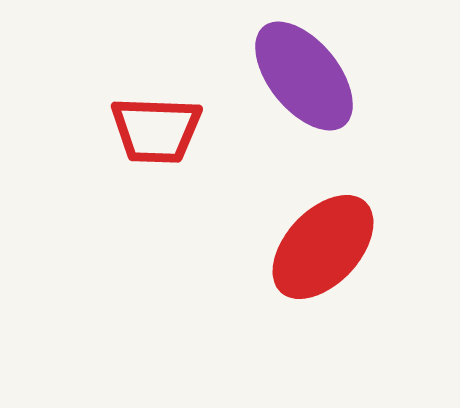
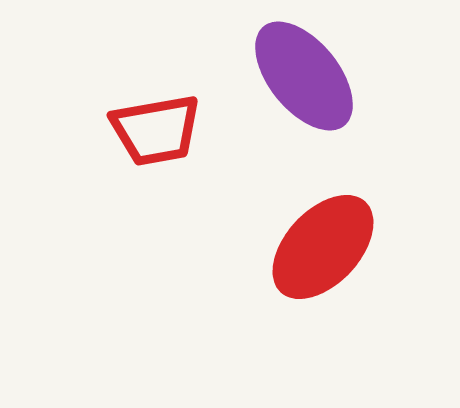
red trapezoid: rotated 12 degrees counterclockwise
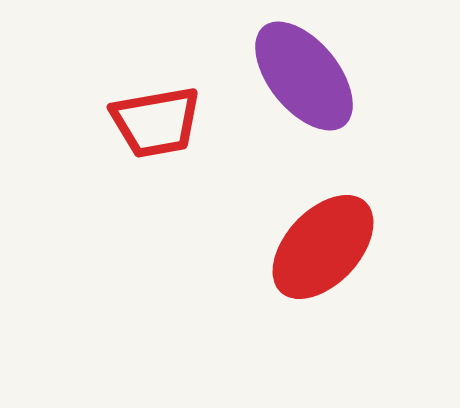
red trapezoid: moved 8 px up
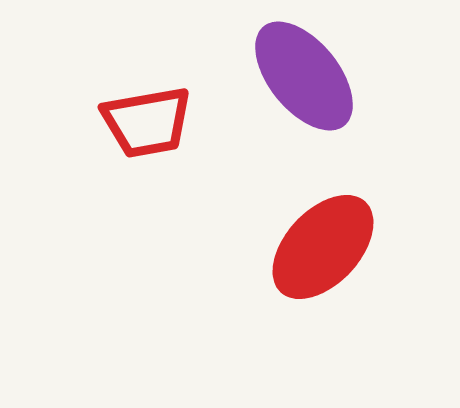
red trapezoid: moved 9 px left
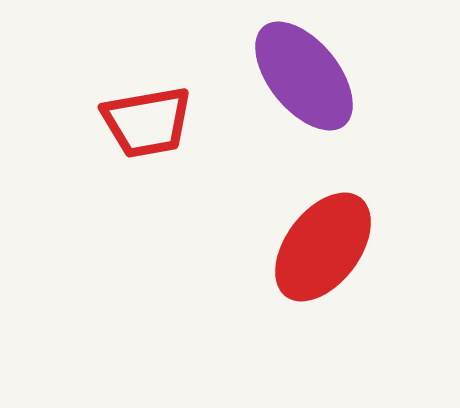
red ellipse: rotated 6 degrees counterclockwise
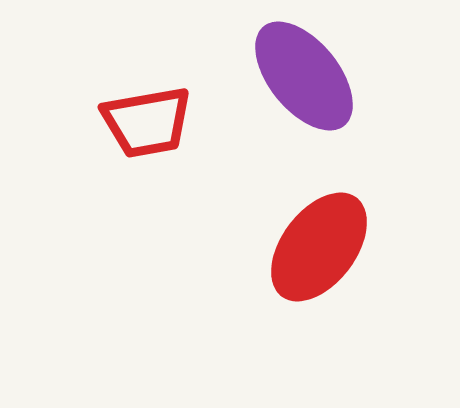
red ellipse: moved 4 px left
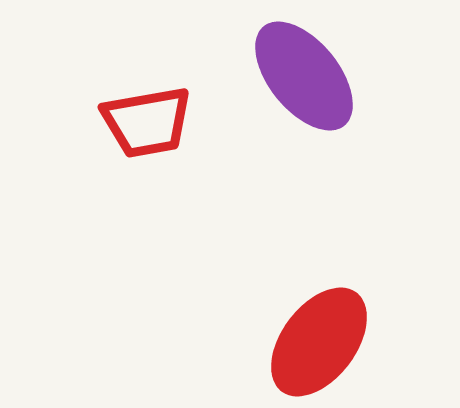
red ellipse: moved 95 px down
